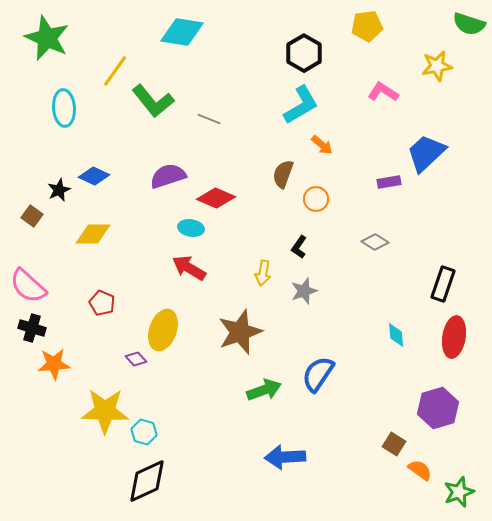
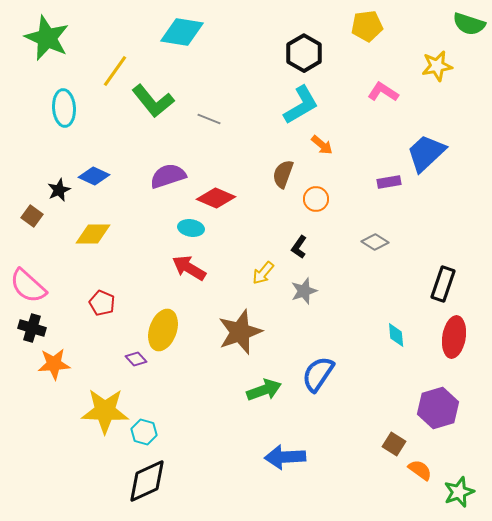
yellow arrow at (263, 273): rotated 30 degrees clockwise
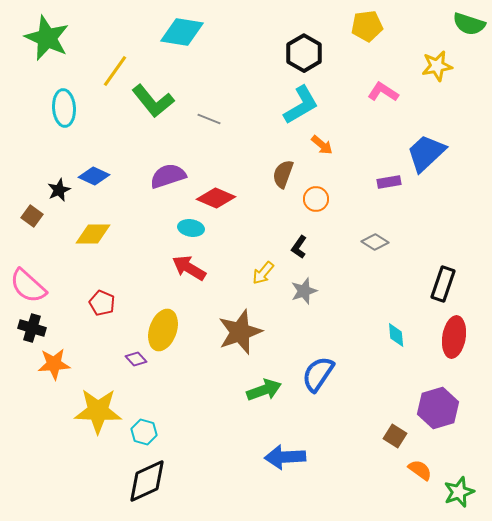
yellow star at (105, 411): moved 7 px left
brown square at (394, 444): moved 1 px right, 8 px up
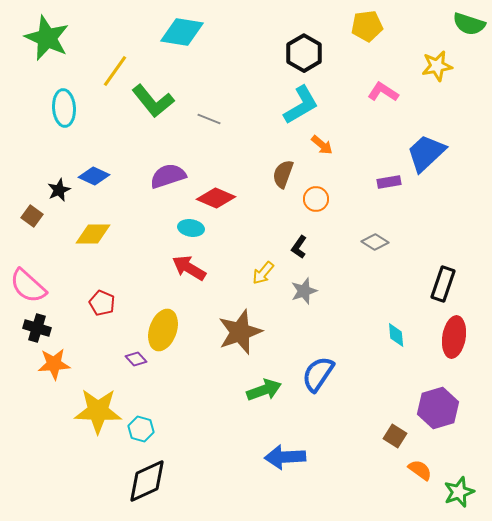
black cross at (32, 328): moved 5 px right
cyan hexagon at (144, 432): moved 3 px left, 3 px up
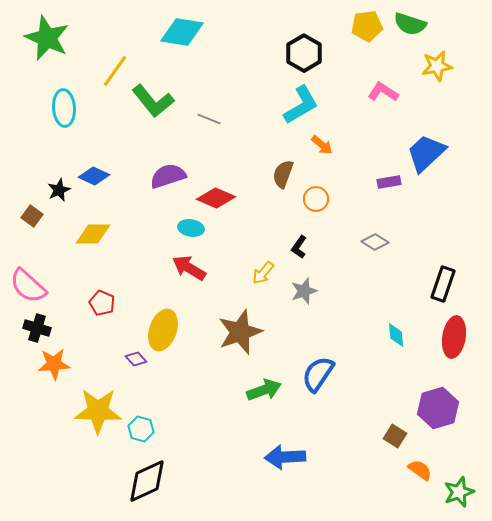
green semicircle at (469, 24): moved 59 px left
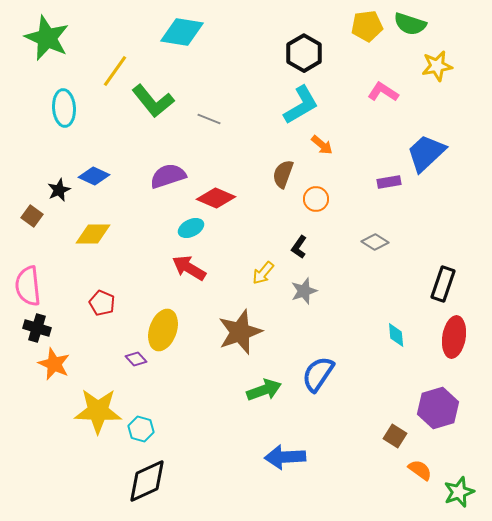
cyan ellipse at (191, 228): rotated 35 degrees counterclockwise
pink semicircle at (28, 286): rotated 42 degrees clockwise
orange star at (54, 364): rotated 28 degrees clockwise
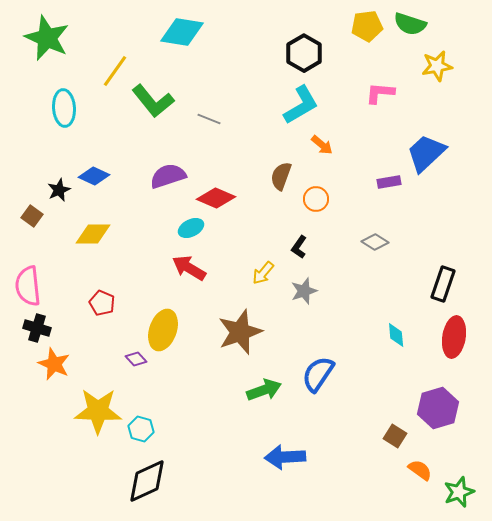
pink L-shape at (383, 92): moved 3 px left, 1 px down; rotated 28 degrees counterclockwise
brown semicircle at (283, 174): moved 2 px left, 2 px down
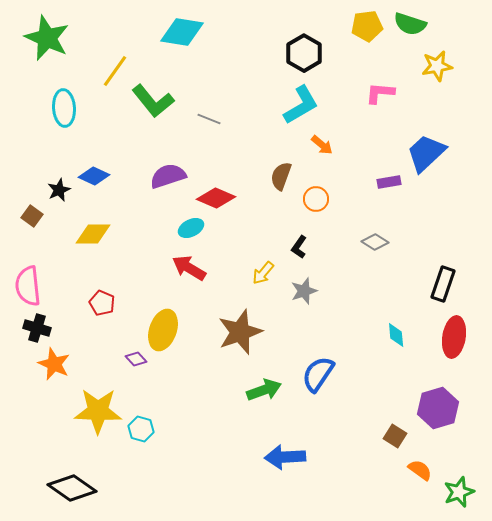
black diamond at (147, 481): moved 75 px left, 7 px down; rotated 60 degrees clockwise
